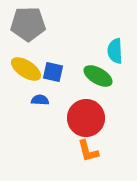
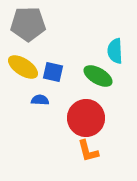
yellow ellipse: moved 3 px left, 2 px up
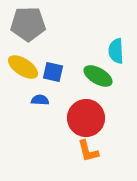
cyan semicircle: moved 1 px right
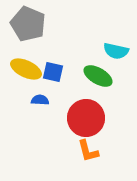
gray pentagon: rotated 24 degrees clockwise
cyan semicircle: rotated 75 degrees counterclockwise
yellow ellipse: moved 3 px right, 2 px down; rotated 8 degrees counterclockwise
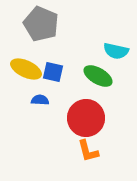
gray pentagon: moved 13 px right
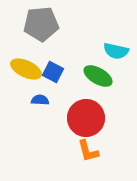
gray pentagon: rotated 28 degrees counterclockwise
blue square: rotated 15 degrees clockwise
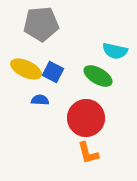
cyan semicircle: moved 1 px left
orange L-shape: moved 2 px down
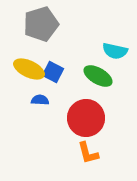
gray pentagon: rotated 12 degrees counterclockwise
yellow ellipse: moved 3 px right
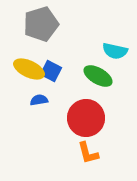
blue square: moved 2 px left, 1 px up
blue semicircle: moved 1 px left; rotated 12 degrees counterclockwise
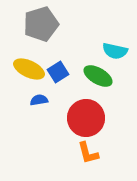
blue square: moved 7 px right, 1 px down; rotated 30 degrees clockwise
